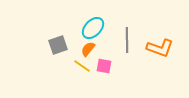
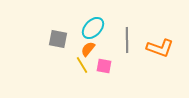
gray square: moved 6 px up; rotated 30 degrees clockwise
yellow line: moved 1 px up; rotated 24 degrees clockwise
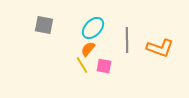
gray square: moved 14 px left, 14 px up
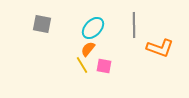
gray square: moved 2 px left, 1 px up
gray line: moved 7 px right, 15 px up
